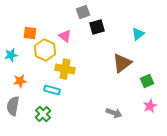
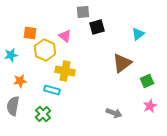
gray square: rotated 16 degrees clockwise
yellow cross: moved 2 px down
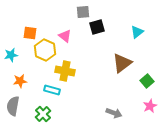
cyan triangle: moved 1 px left, 2 px up
green square: rotated 16 degrees counterclockwise
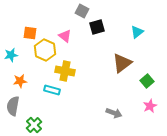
gray square: moved 1 px left, 1 px up; rotated 32 degrees clockwise
green cross: moved 9 px left, 11 px down
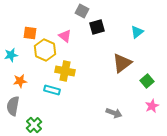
pink star: moved 2 px right
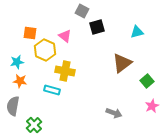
cyan triangle: rotated 24 degrees clockwise
cyan star: moved 6 px right, 7 px down
orange star: rotated 16 degrees clockwise
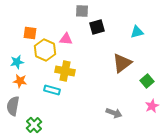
gray square: rotated 24 degrees counterclockwise
pink triangle: moved 1 px right, 3 px down; rotated 32 degrees counterclockwise
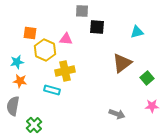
black square: rotated 21 degrees clockwise
yellow cross: rotated 24 degrees counterclockwise
green square: moved 3 px up
pink star: rotated 24 degrees clockwise
gray arrow: moved 3 px right, 1 px down
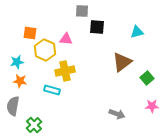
brown triangle: moved 1 px up
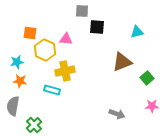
brown triangle: rotated 15 degrees clockwise
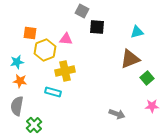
gray square: rotated 24 degrees clockwise
yellow hexagon: rotated 15 degrees clockwise
brown triangle: moved 8 px right, 3 px up
cyan rectangle: moved 1 px right, 2 px down
gray semicircle: moved 4 px right
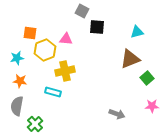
cyan star: moved 4 px up
green cross: moved 1 px right, 1 px up
